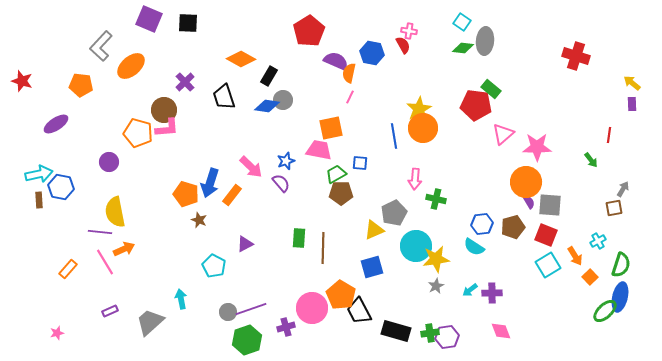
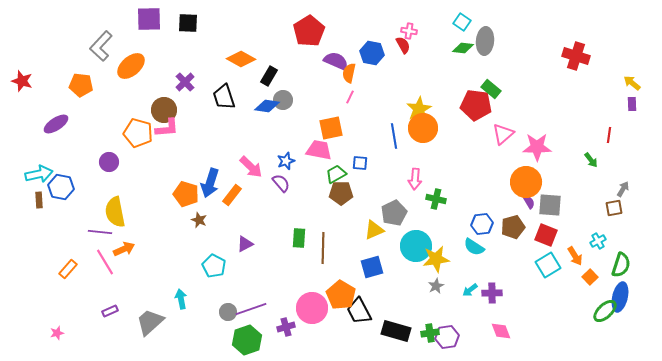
purple square at (149, 19): rotated 24 degrees counterclockwise
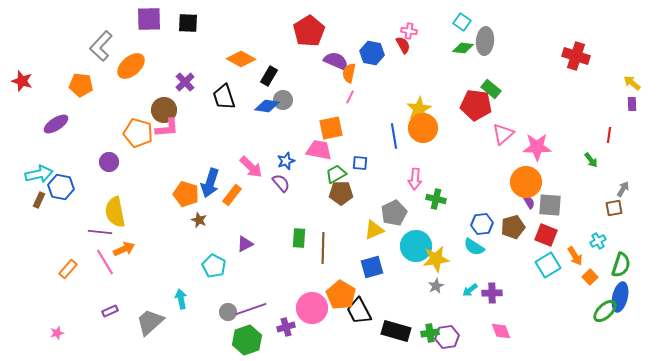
brown rectangle at (39, 200): rotated 28 degrees clockwise
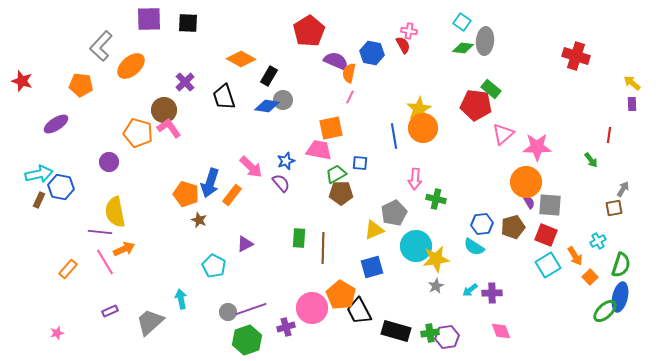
pink L-shape at (167, 128): moved 2 px right; rotated 120 degrees counterclockwise
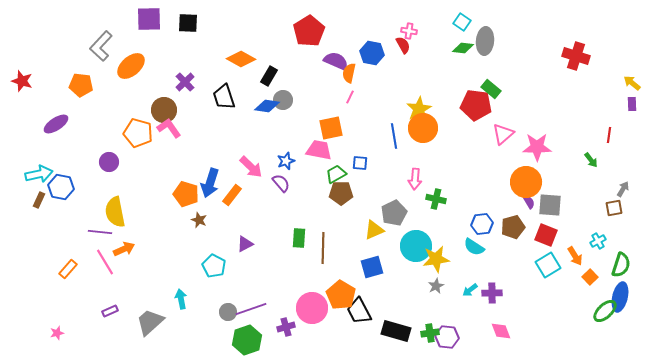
purple hexagon at (447, 337): rotated 15 degrees clockwise
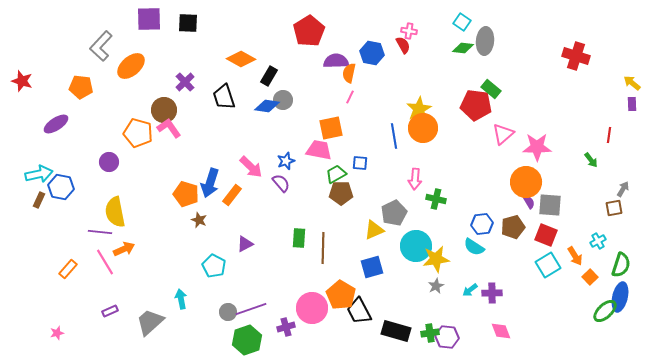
purple semicircle at (336, 61): rotated 25 degrees counterclockwise
orange pentagon at (81, 85): moved 2 px down
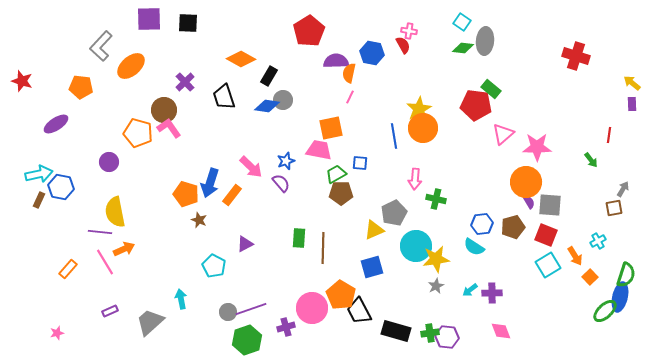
green semicircle at (621, 265): moved 5 px right, 10 px down
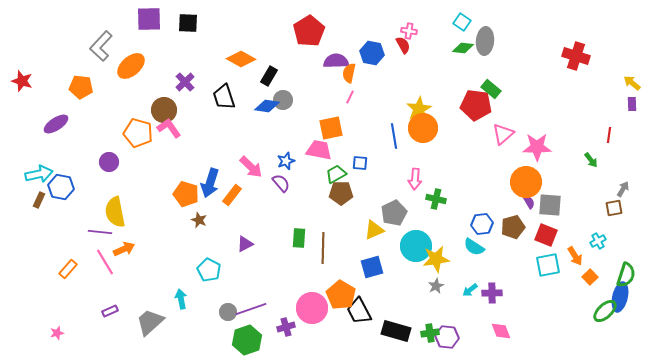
cyan square at (548, 265): rotated 20 degrees clockwise
cyan pentagon at (214, 266): moved 5 px left, 4 px down
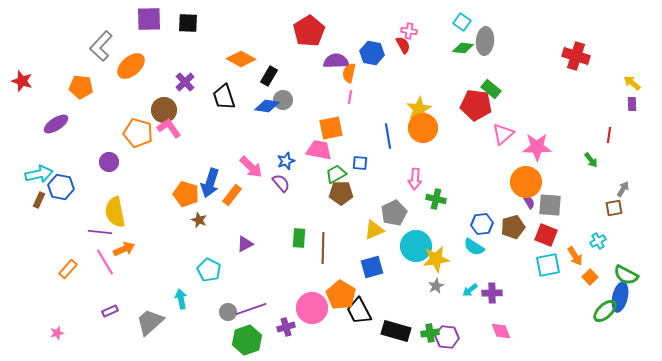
pink line at (350, 97): rotated 16 degrees counterclockwise
blue line at (394, 136): moved 6 px left
green semicircle at (626, 275): rotated 100 degrees clockwise
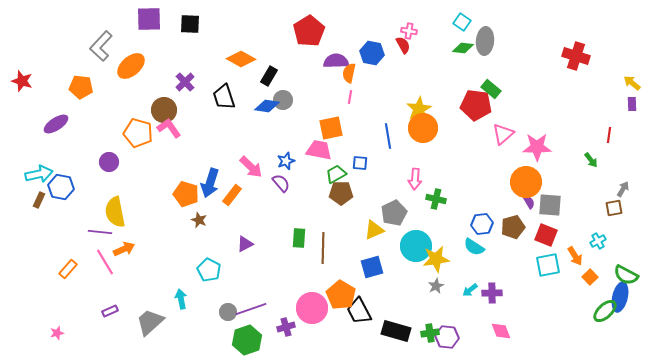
black square at (188, 23): moved 2 px right, 1 px down
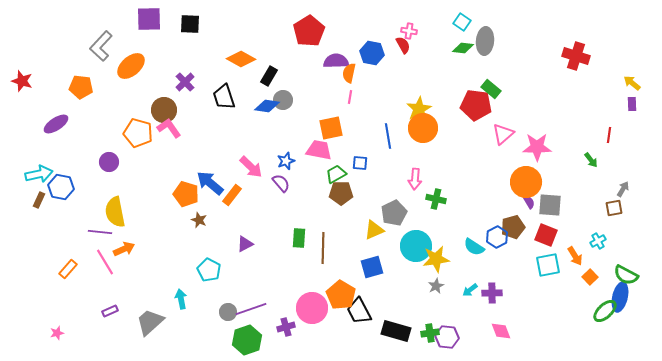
blue arrow at (210, 183): rotated 112 degrees clockwise
blue hexagon at (482, 224): moved 15 px right, 13 px down; rotated 20 degrees counterclockwise
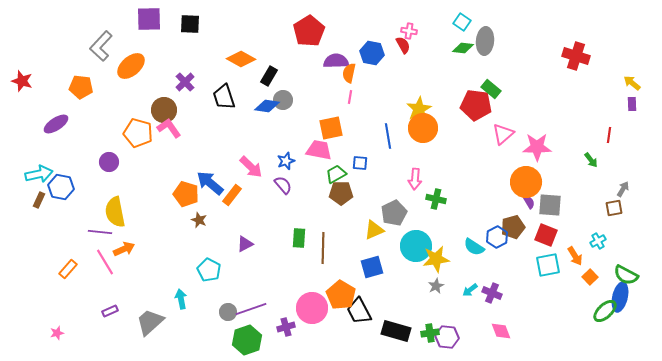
purple semicircle at (281, 183): moved 2 px right, 2 px down
purple cross at (492, 293): rotated 24 degrees clockwise
